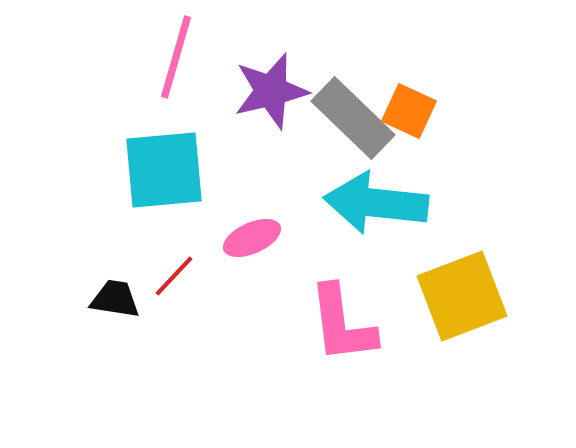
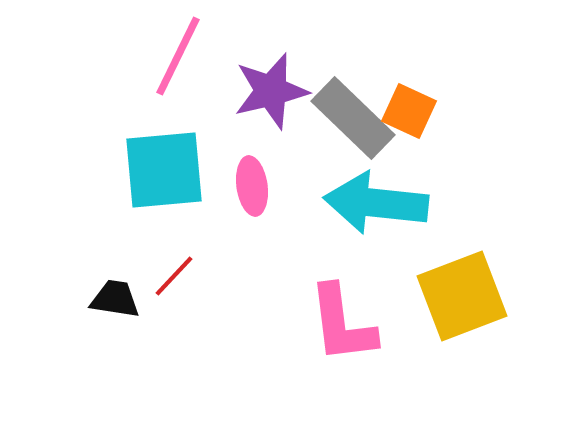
pink line: moved 2 px right, 1 px up; rotated 10 degrees clockwise
pink ellipse: moved 52 px up; rotated 74 degrees counterclockwise
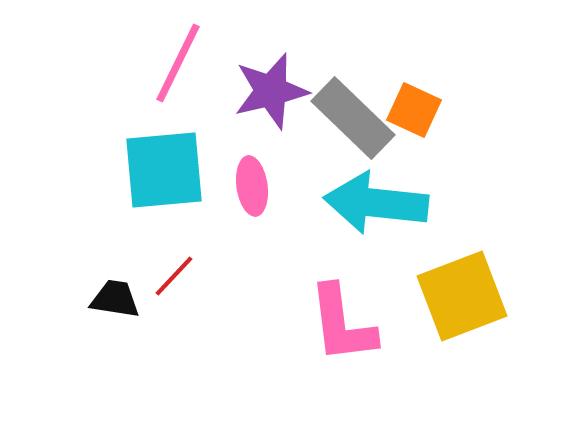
pink line: moved 7 px down
orange square: moved 5 px right, 1 px up
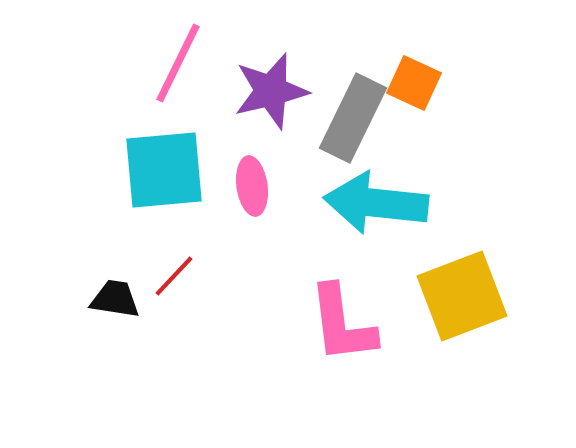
orange square: moved 27 px up
gray rectangle: rotated 72 degrees clockwise
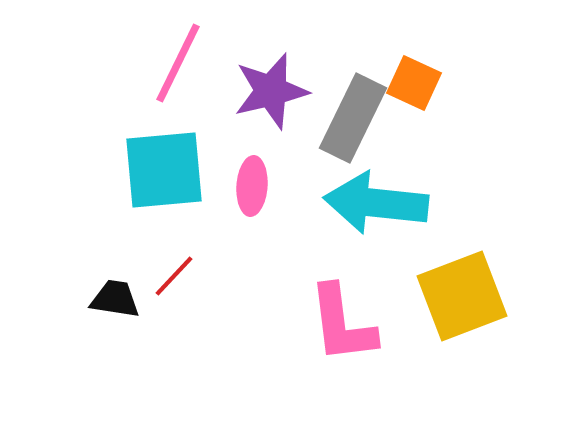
pink ellipse: rotated 12 degrees clockwise
